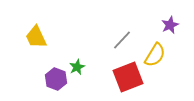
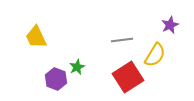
gray line: rotated 40 degrees clockwise
red square: rotated 12 degrees counterclockwise
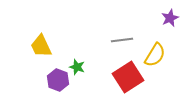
purple star: moved 7 px up
yellow trapezoid: moved 5 px right, 9 px down
green star: rotated 28 degrees counterclockwise
purple hexagon: moved 2 px right, 1 px down
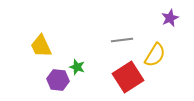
purple hexagon: rotated 15 degrees counterclockwise
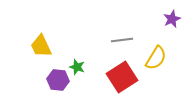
purple star: moved 2 px right, 1 px down
yellow semicircle: moved 1 px right, 3 px down
red square: moved 6 px left
